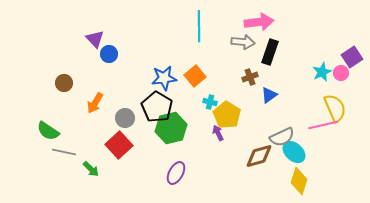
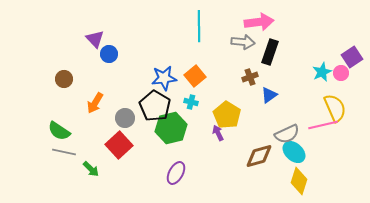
brown circle: moved 4 px up
cyan cross: moved 19 px left
black pentagon: moved 2 px left, 1 px up
green semicircle: moved 11 px right
gray semicircle: moved 5 px right, 3 px up
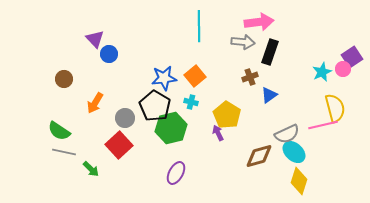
pink circle: moved 2 px right, 4 px up
yellow semicircle: rotated 8 degrees clockwise
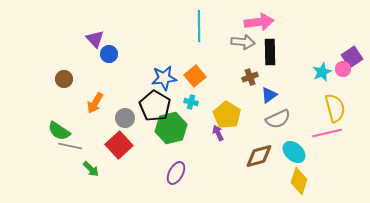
black rectangle: rotated 20 degrees counterclockwise
pink line: moved 4 px right, 8 px down
gray semicircle: moved 9 px left, 15 px up
gray line: moved 6 px right, 6 px up
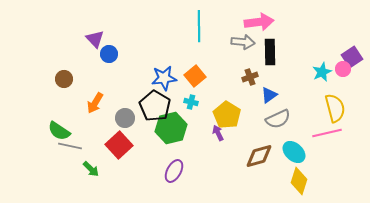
purple ellipse: moved 2 px left, 2 px up
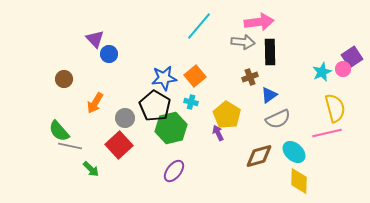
cyan line: rotated 40 degrees clockwise
green semicircle: rotated 15 degrees clockwise
purple ellipse: rotated 10 degrees clockwise
yellow diamond: rotated 16 degrees counterclockwise
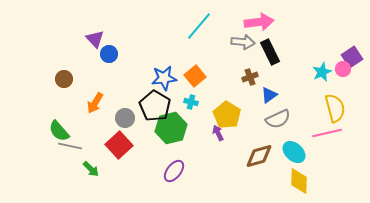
black rectangle: rotated 25 degrees counterclockwise
